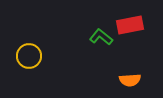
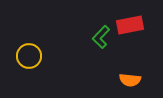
green L-shape: rotated 85 degrees counterclockwise
orange semicircle: rotated 10 degrees clockwise
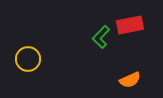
yellow circle: moved 1 px left, 3 px down
orange semicircle: rotated 30 degrees counterclockwise
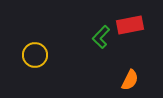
yellow circle: moved 7 px right, 4 px up
orange semicircle: rotated 40 degrees counterclockwise
